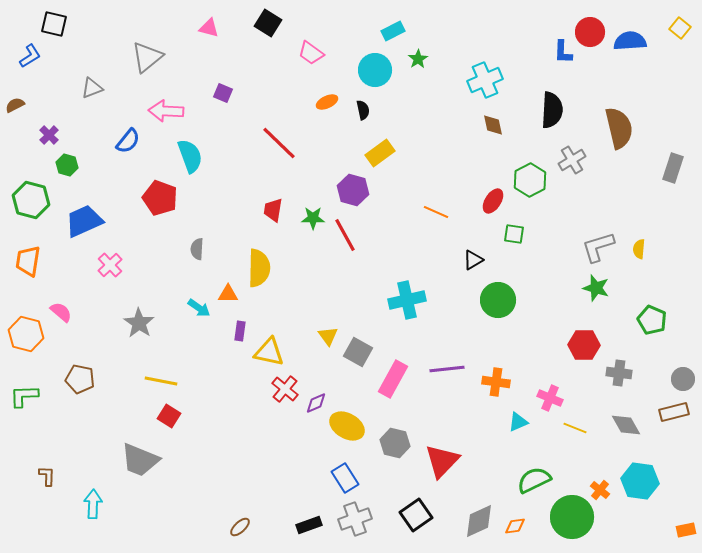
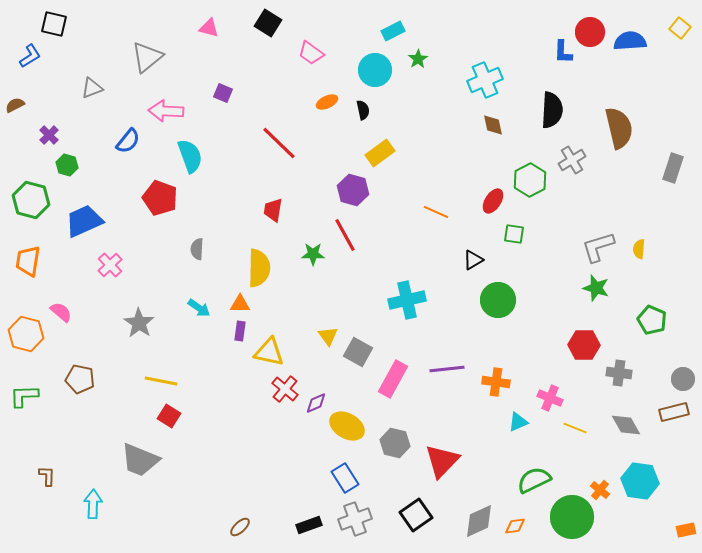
green star at (313, 218): moved 36 px down
orange triangle at (228, 294): moved 12 px right, 10 px down
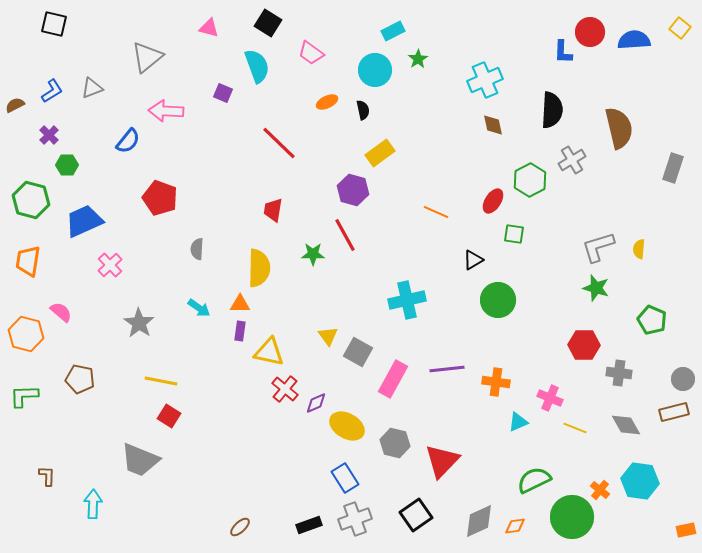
blue semicircle at (630, 41): moved 4 px right, 1 px up
blue L-shape at (30, 56): moved 22 px right, 35 px down
cyan semicircle at (190, 156): moved 67 px right, 90 px up
green hexagon at (67, 165): rotated 15 degrees counterclockwise
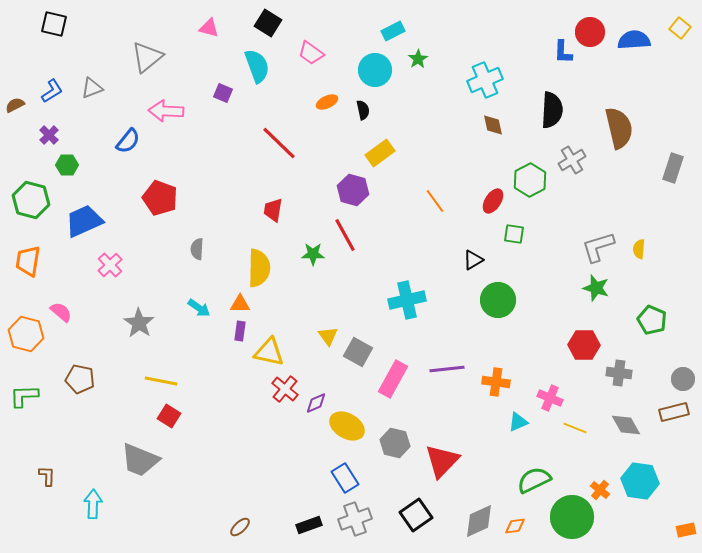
orange line at (436, 212): moved 1 px left, 11 px up; rotated 30 degrees clockwise
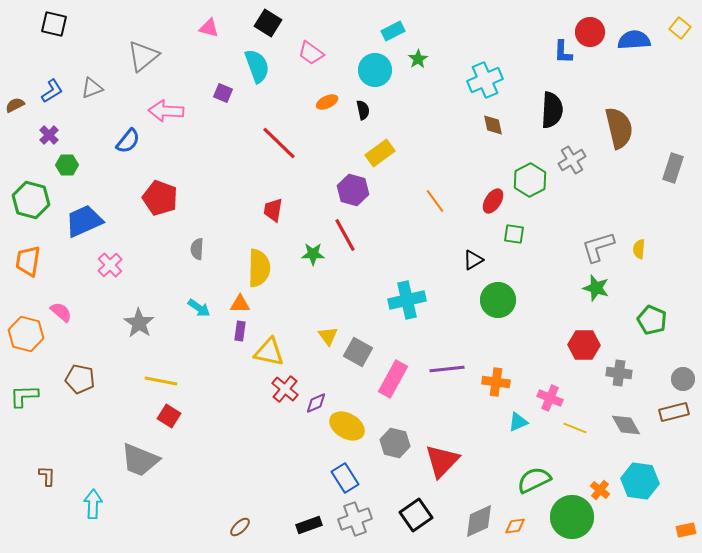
gray triangle at (147, 57): moved 4 px left, 1 px up
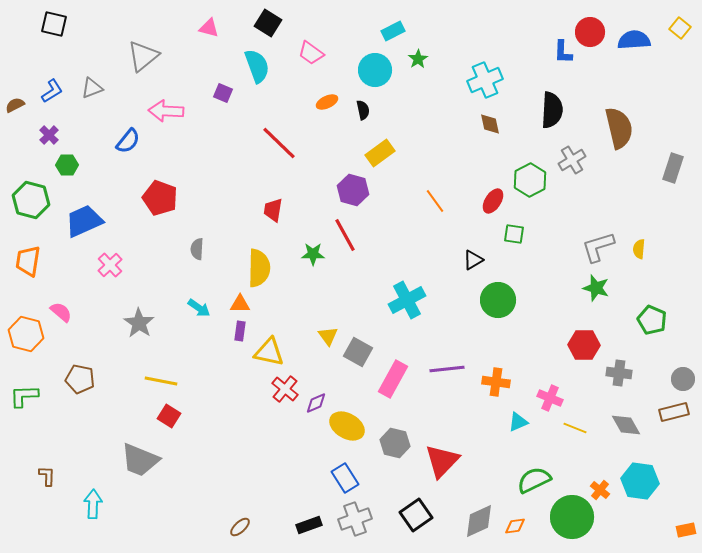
brown diamond at (493, 125): moved 3 px left, 1 px up
cyan cross at (407, 300): rotated 15 degrees counterclockwise
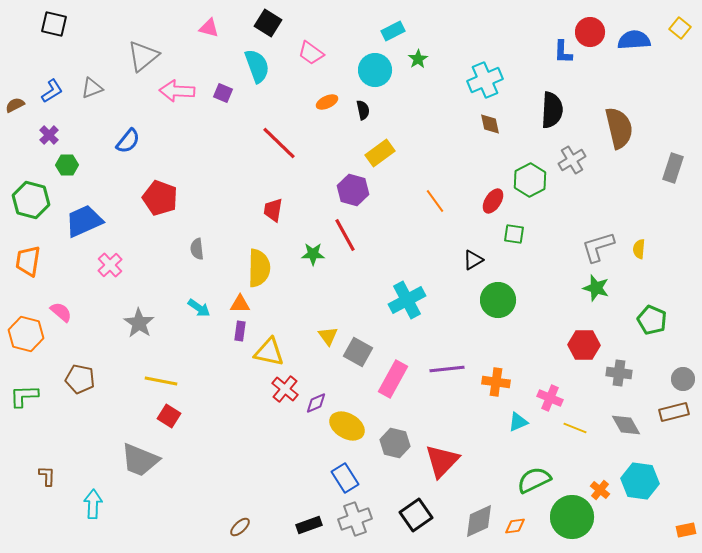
pink arrow at (166, 111): moved 11 px right, 20 px up
gray semicircle at (197, 249): rotated 10 degrees counterclockwise
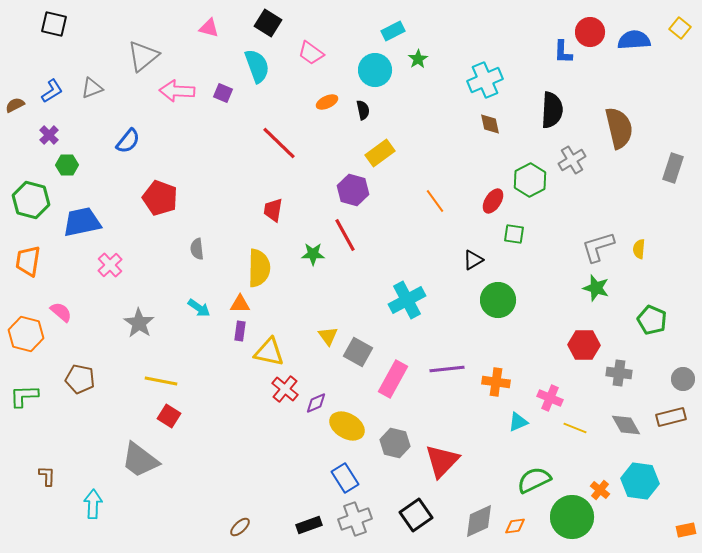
blue trapezoid at (84, 221): moved 2 px left, 1 px down; rotated 12 degrees clockwise
brown rectangle at (674, 412): moved 3 px left, 5 px down
gray trapezoid at (140, 460): rotated 15 degrees clockwise
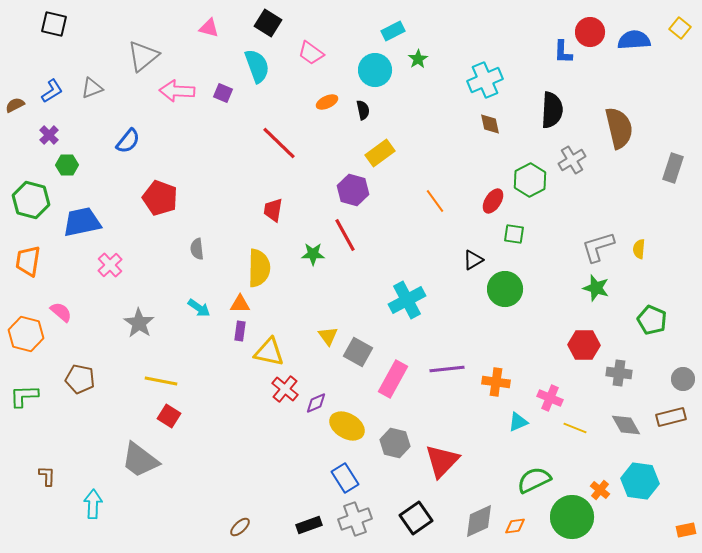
green circle at (498, 300): moved 7 px right, 11 px up
black square at (416, 515): moved 3 px down
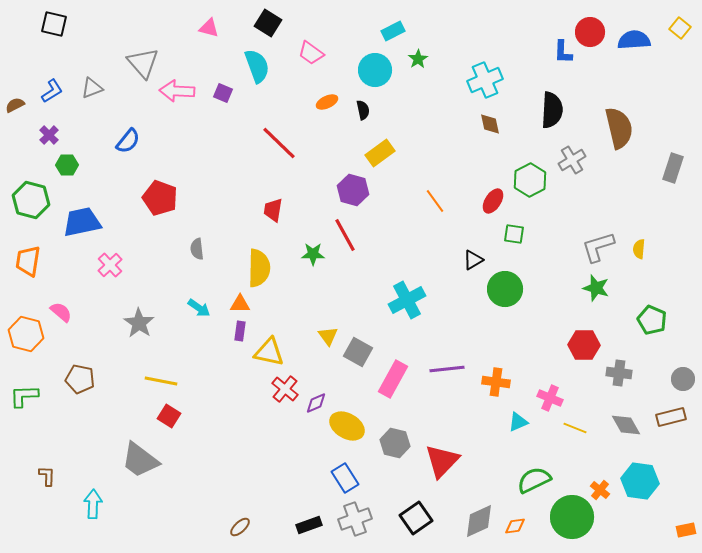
gray triangle at (143, 56): moved 7 px down; rotated 32 degrees counterclockwise
